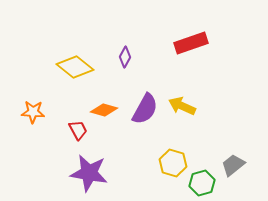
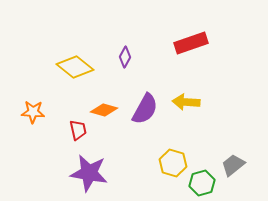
yellow arrow: moved 4 px right, 4 px up; rotated 20 degrees counterclockwise
red trapezoid: rotated 15 degrees clockwise
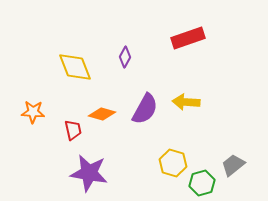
red rectangle: moved 3 px left, 5 px up
yellow diamond: rotated 30 degrees clockwise
orange diamond: moved 2 px left, 4 px down
red trapezoid: moved 5 px left
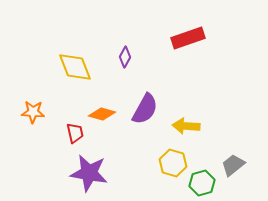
yellow arrow: moved 24 px down
red trapezoid: moved 2 px right, 3 px down
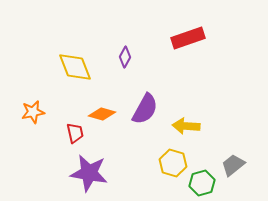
orange star: rotated 15 degrees counterclockwise
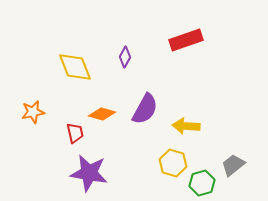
red rectangle: moved 2 px left, 2 px down
